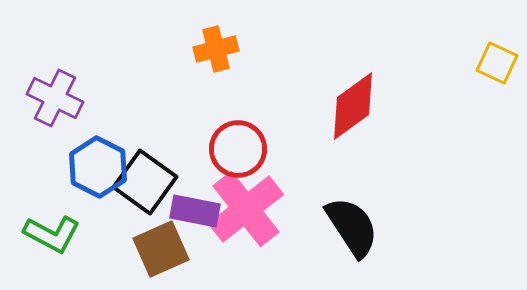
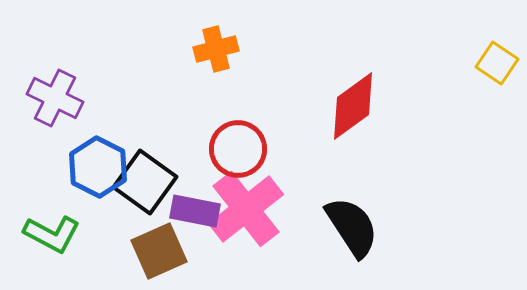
yellow square: rotated 9 degrees clockwise
brown square: moved 2 px left, 2 px down
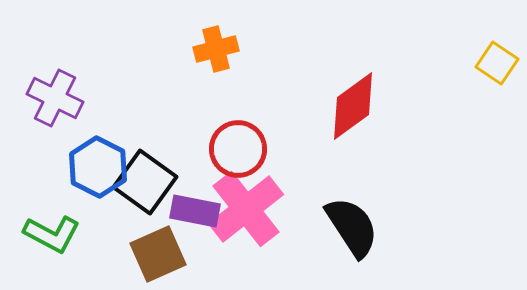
brown square: moved 1 px left, 3 px down
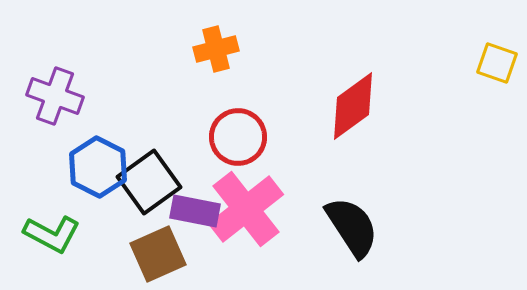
yellow square: rotated 15 degrees counterclockwise
purple cross: moved 2 px up; rotated 6 degrees counterclockwise
red circle: moved 12 px up
black square: moved 4 px right; rotated 18 degrees clockwise
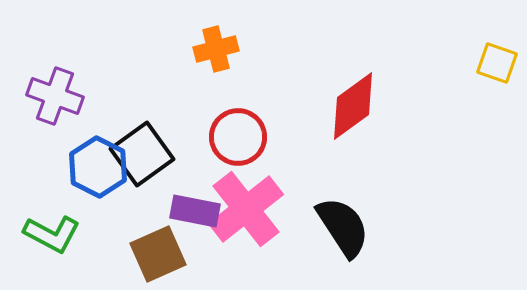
black square: moved 7 px left, 28 px up
black semicircle: moved 9 px left
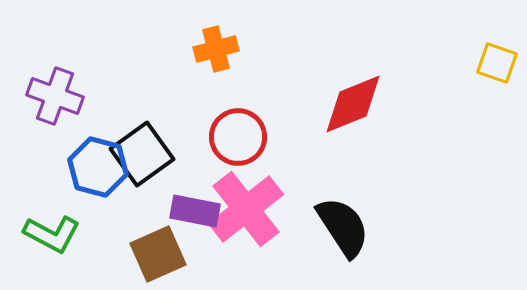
red diamond: moved 2 px up; rotated 14 degrees clockwise
blue hexagon: rotated 12 degrees counterclockwise
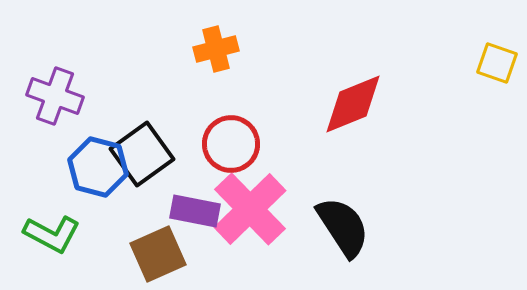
red circle: moved 7 px left, 7 px down
pink cross: moved 4 px right; rotated 6 degrees counterclockwise
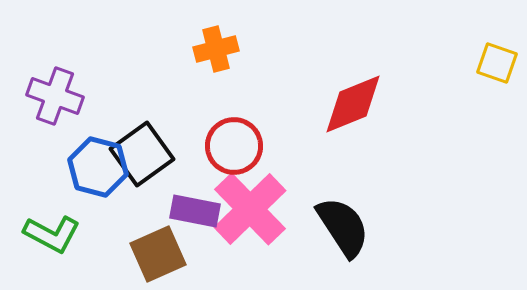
red circle: moved 3 px right, 2 px down
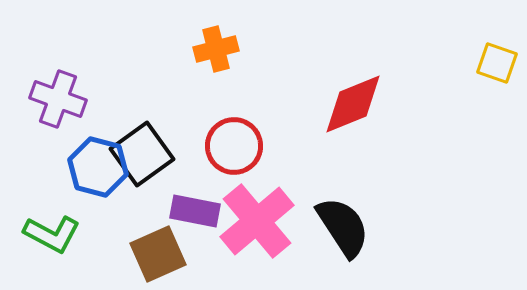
purple cross: moved 3 px right, 3 px down
pink cross: moved 7 px right, 12 px down; rotated 4 degrees clockwise
